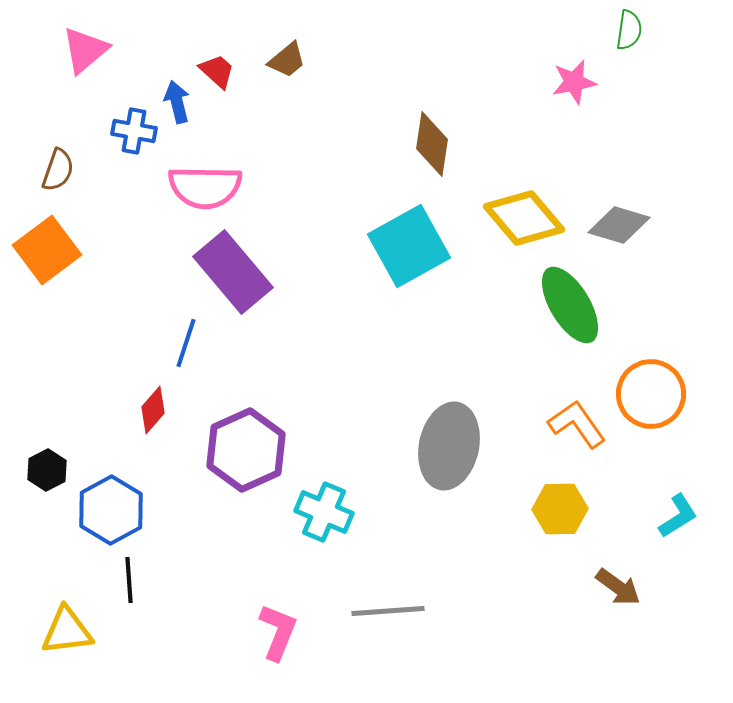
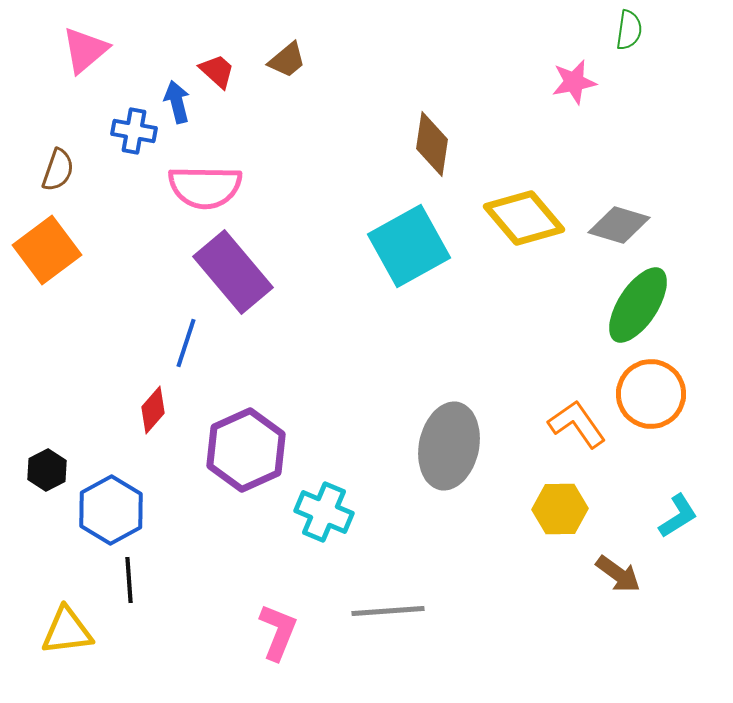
green ellipse: moved 68 px right; rotated 64 degrees clockwise
brown arrow: moved 13 px up
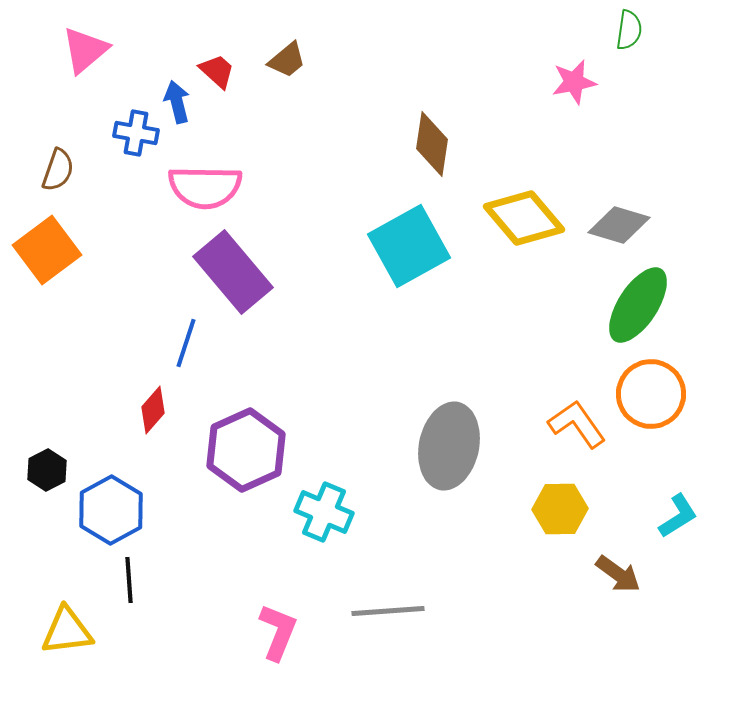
blue cross: moved 2 px right, 2 px down
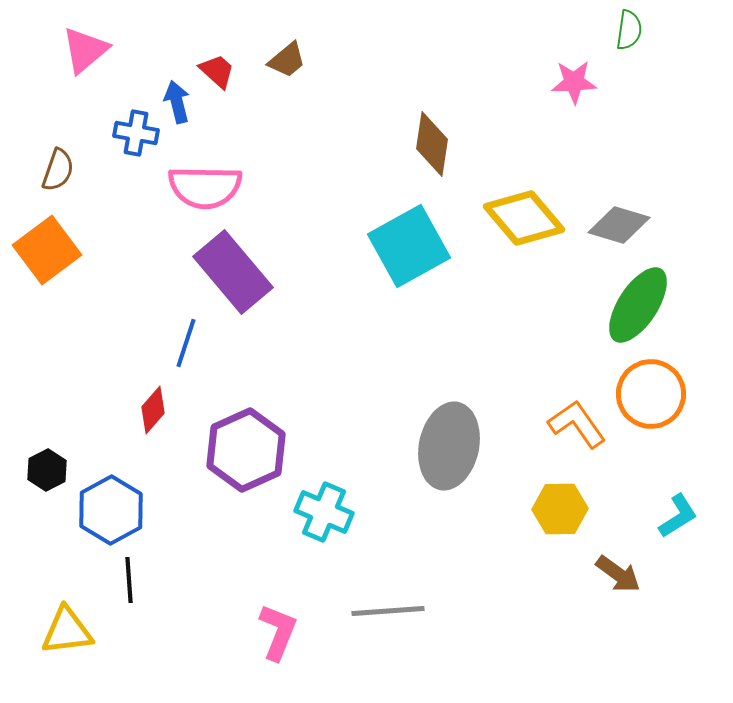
pink star: rotated 9 degrees clockwise
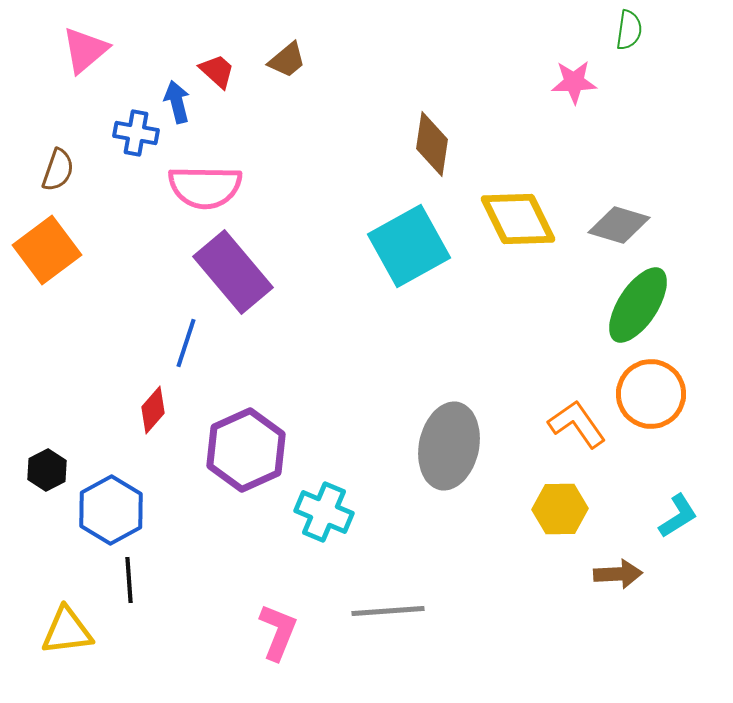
yellow diamond: moved 6 px left, 1 px down; rotated 14 degrees clockwise
brown arrow: rotated 39 degrees counterclockwise
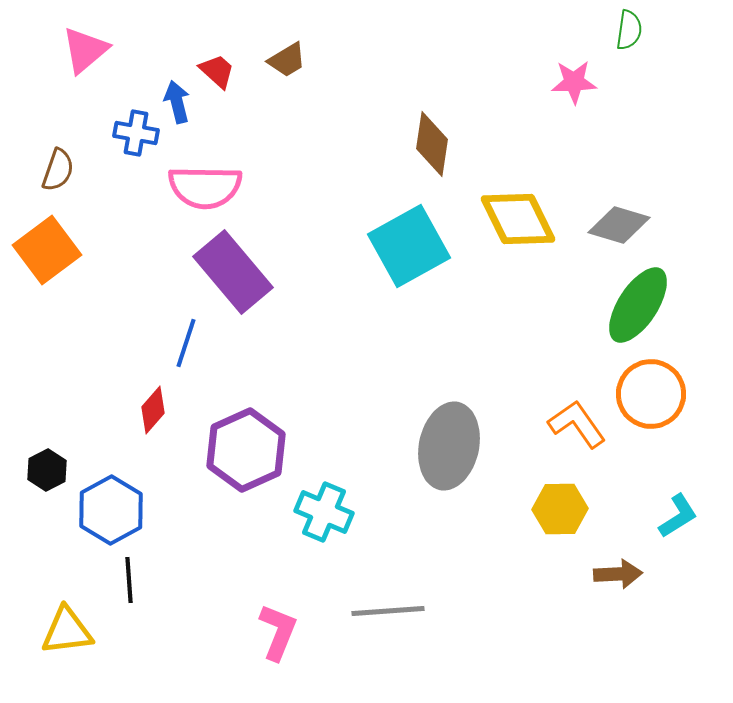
brown trapezoid: rotated 9 degrees clockwise
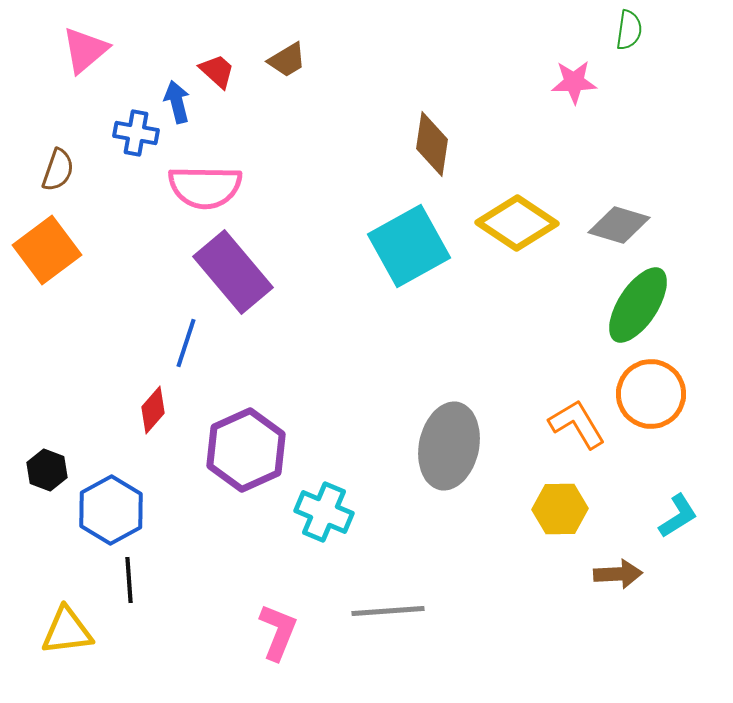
yellow diamond: moved 1 px left, 4 px down; rotated 30 degrees counterclockwise
orange L-shape: rotated 4 degrees clockwise
black hexagon: rotated 12 degrees counterclockwise
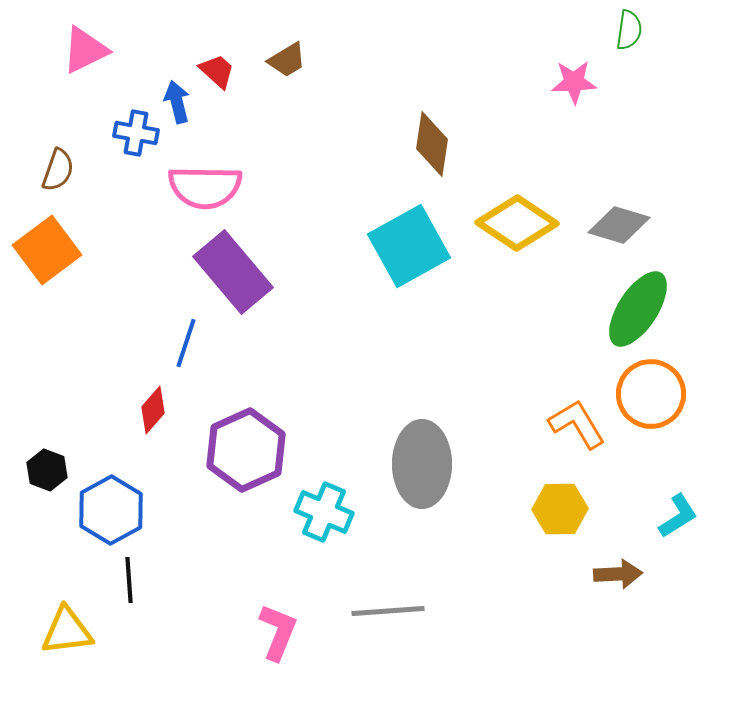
pink triangle: rotated 14 degrees clockwise
green ellipse: moved 4 px down
gray ellipse: moved 27 px left, 18 px down; rotated 12 degrees counterclockwise
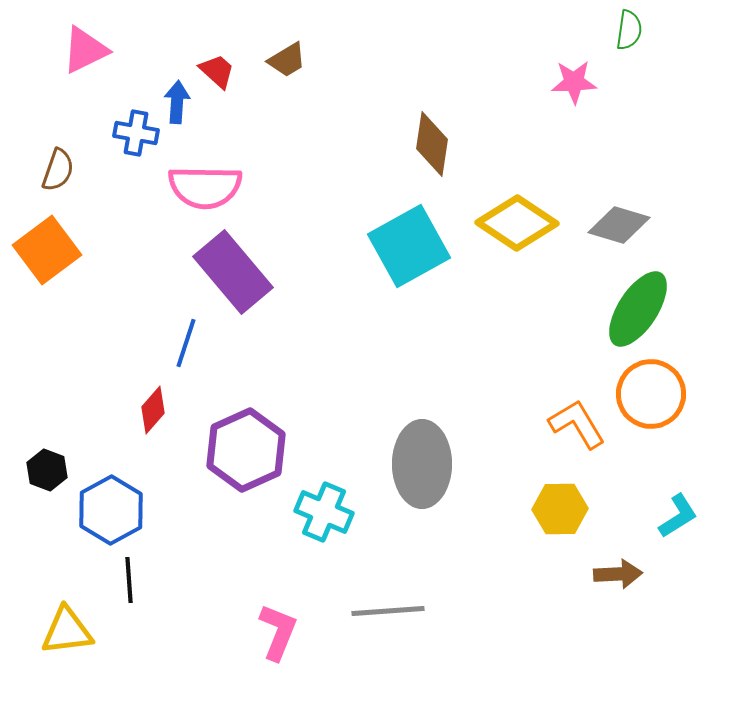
blue arrow: rotated 18 degrees clockwise
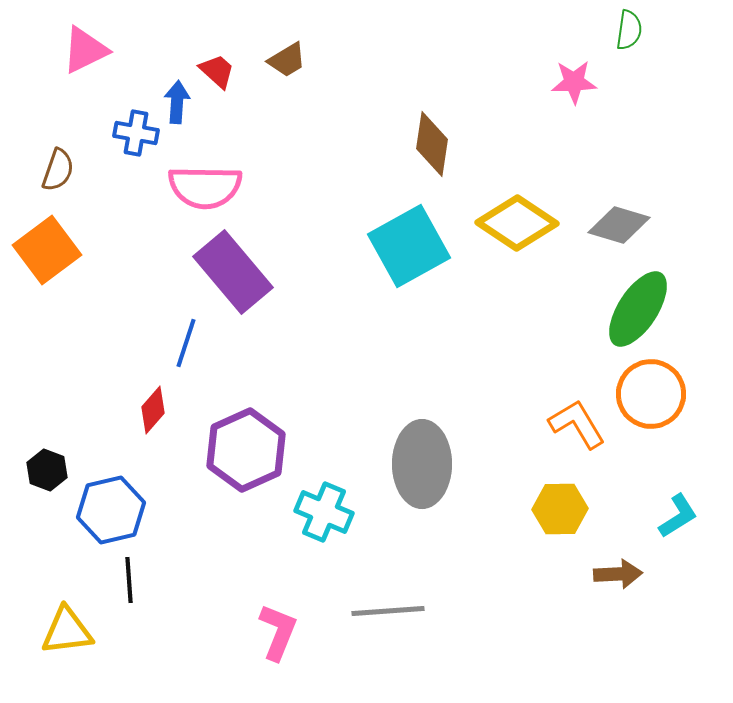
blue hexagon: rotated 16 degrees clockwise
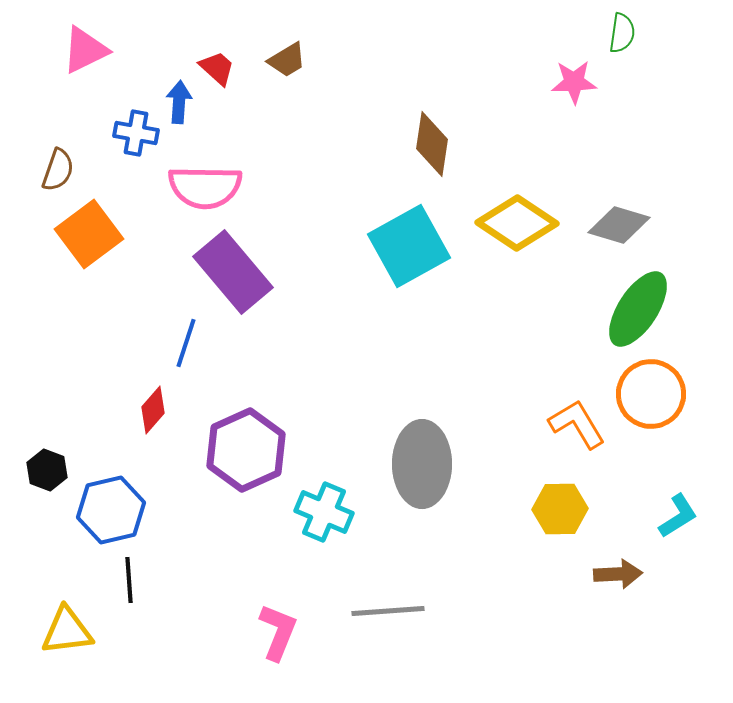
green semicircle: moved 7 px left, 3 px down
red trapezoid: moved 3 px up
blue arrow: moved 2 px right
orange square: moved 42 px right, 16 px up
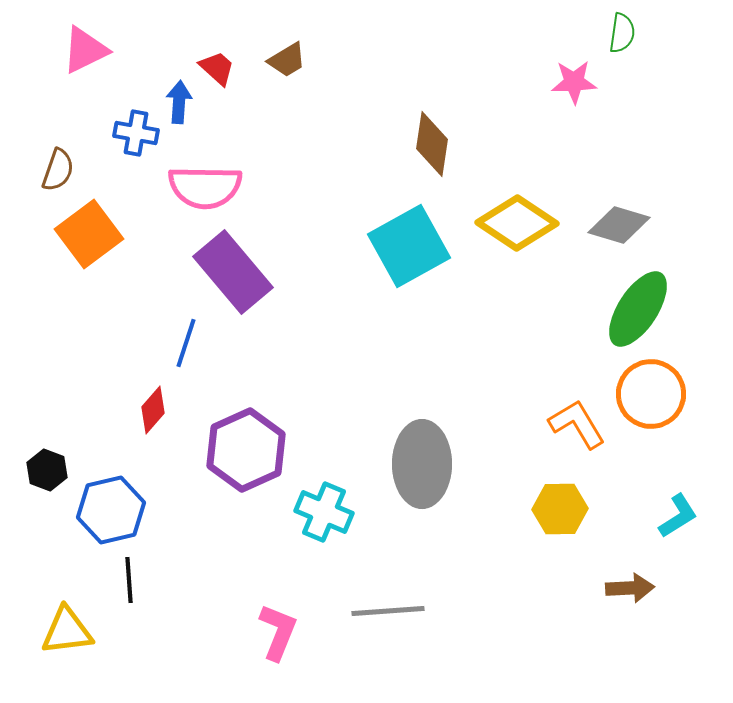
brown arrow: moved 12 px right, 14 px down
